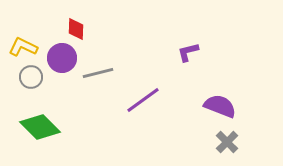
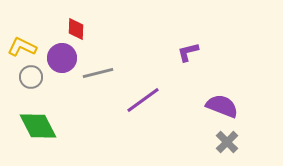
yellow L-shape: moved 1 px left
purple semicircle: moved 2 px right
green diamond: moved 2 px left, 1 px up; rotated 18 degrees clockwise
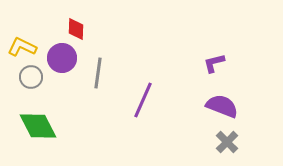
purple L-shape: moved 26 px right, 11 px down
gray line: rotated 68 degrees counterclockwise
purple line: rotated 30 degrees counterclockwise
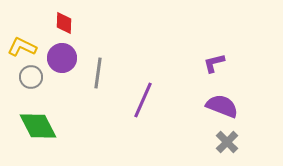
red diamond: moved 12 px left, 6 px up
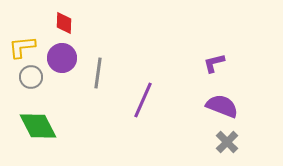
yellow L-shape: rotated 32 degrees counterclockwise
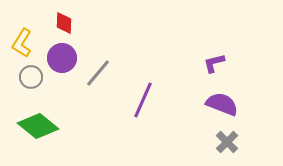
yellow L-shape: moved 4 px up; rotated 52 degrees counterclockwise
gray line: rotated 32 degrees clockwise
purple semicircle: moved 2 px up
green diamond: rotated 24 degrees counterclockwise
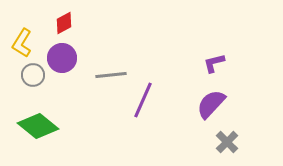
red diamond: rotated 60 degrees clockwise
gray line: moved 13 px right, 2 px down; rotated 44 degrees clockwise
gray circle: moved 2 px right, 2 px up
purple semicircle: moved 11 px left; rotated 68 degrees counterclockwise
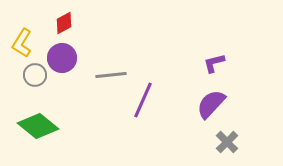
gray circle: moved 2 px right
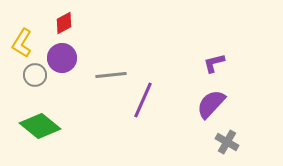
green diamond: moved 2 px right
gray cross: rotated 15 degrees counterclockwise
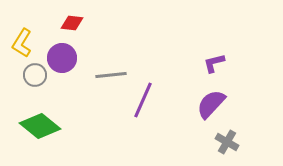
red diamond: moved 8 px right; rotated 35 degrees clockwise
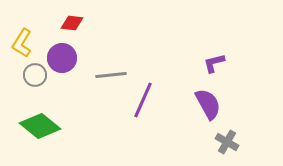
purple semicircle: moved 3 px left; rotated 108 degrees clockwise
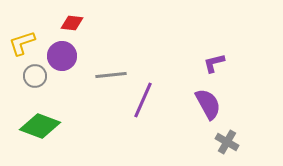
yellow L-shape: rotated 40 degrees clockwise
purple circle: moved 2 px up
gray circle: moved 1 px down
green diamond: rotated 18 degrees counterclockwise
